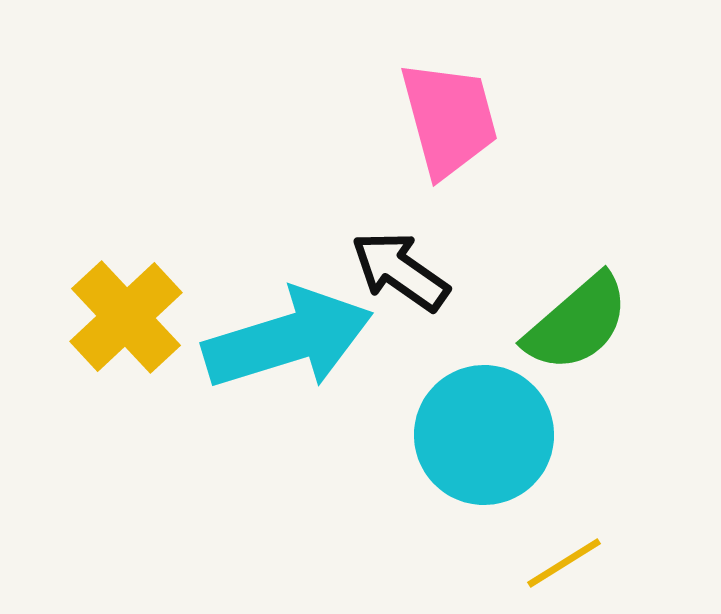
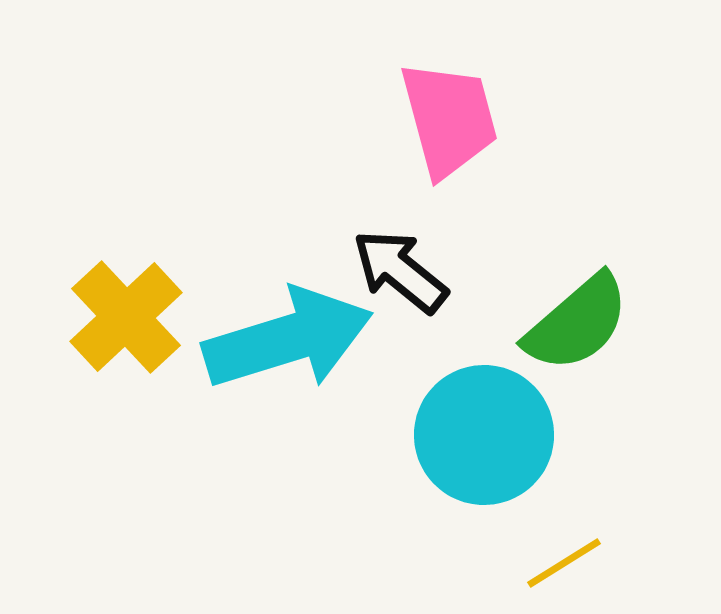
black arrow: rotated 4 degrees clockwise
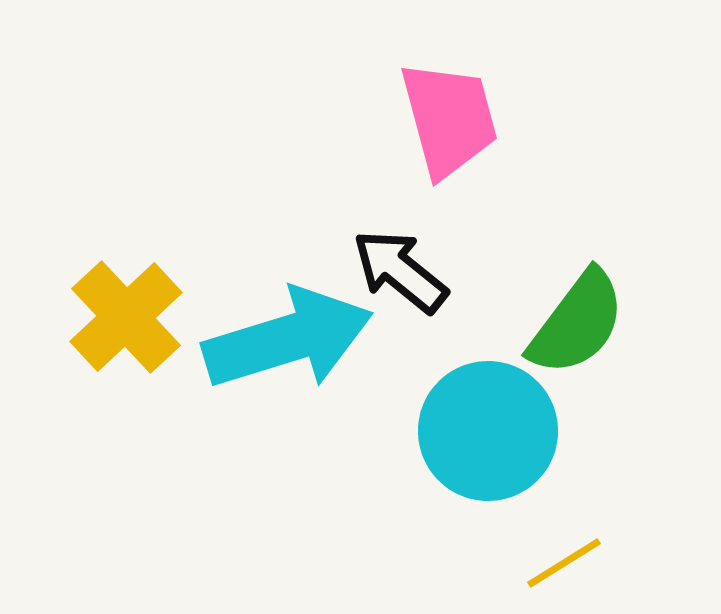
green semicircle: rotated 12 degrees counterclockwise
cyan circle: moved 4 px right, 4 px up
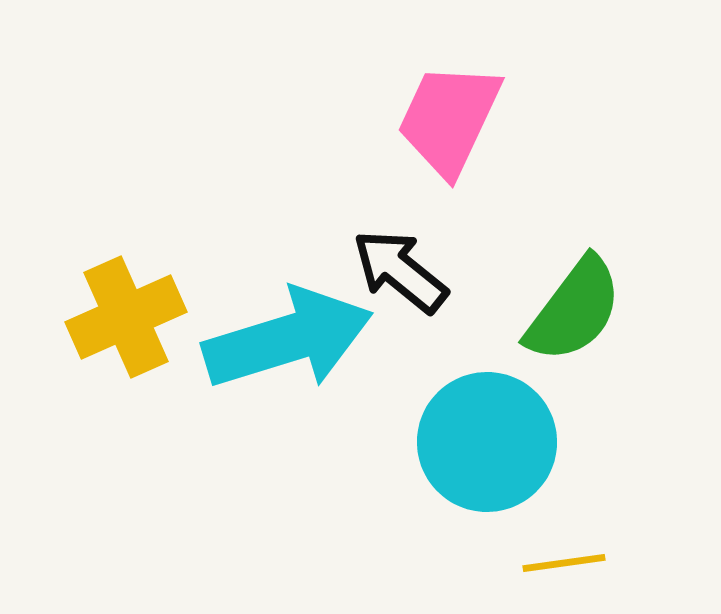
pink trapezoid: rotated 140 degrees counterclockwise
yellow cross: rotated 19 degrees clockwise
green semicircle: moved 3 px left, 13 px up
cyan circle: moved 1 px left, 11 px down
yellow line: rotated 24 degrees clockwise
